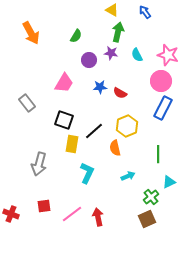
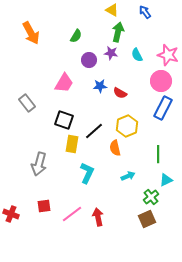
blue star: moved 1 px up
cyan triangle: moved 3 px left, 2 px up
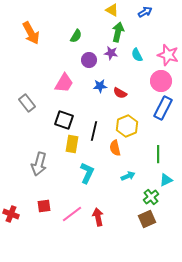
blue arrow: rotated 96 degrees clockwise
black line: rotated 36 degrees counterclockwise
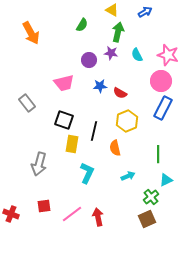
green semicircle: moved 6 px right, 11 px up
pink trapezoid: rotated 45 degrees clockwise
yellow hexagon: moved 5 px up
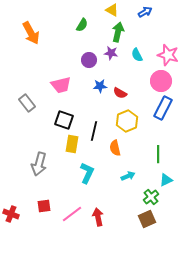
pink trapezoid: moved 3 px left, 2 px down
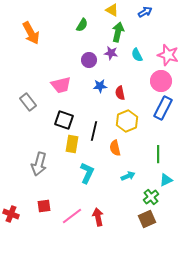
red semicircle: rotated 48 degrees clockwise
gray rectangle: moved 1 px right, 1 px up
pink line: moved 2 px down
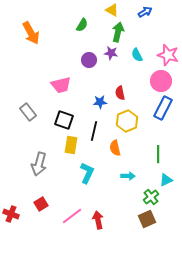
blue star: moved 16 px down
gray rectangle: moved 10 px down
yellow rectangle: moved 1 px left, 1 px down
cyan arrow: rotated 24 degrees clockwise
red square: moved 3 px left, 2 px up; rotated 24 degrees counterclockwise
red arrow: moved 3 px down
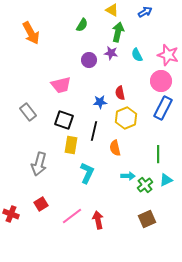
yellow hexagon: moved 1 px left, 3 px up
green cross: moved 6 px left, 12 px up
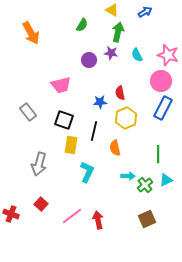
cyan L-shape: moved 1 px up
red square: rotated 16 degrees counterclockwise
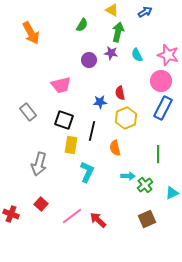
black line: moved 2 px left
cyan triangle: moved 6 px right, 13 px down
red arrow: rotated 36 degrees counterclockwise
